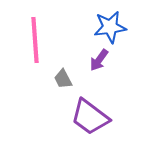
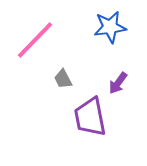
pink line: rotated 48 degrees clockwise
purple arrow: moved 19 px right, 23 px down
purple trapezoid: rotated 42 degrees clockwise
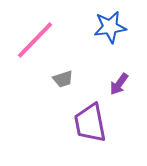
gray trapezoid: rotated 80 degrees counterclockwise
purple arrow: moved 1 px right, 1 px down
purple trapezoid: moved 6 px down
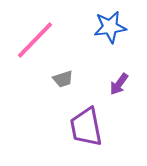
purple trapezoid: moved 4 px left, 4 px down
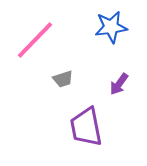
blue star: moved 1 px right
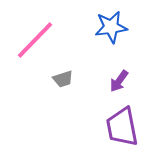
purple arrow: moved 3 px up
purple trapezoid: moved 36 px right
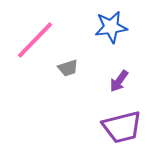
gray trapezoid: moved 5 px right, 11 px up
purple trapezoid: rotated 93 degrees counterclockwise
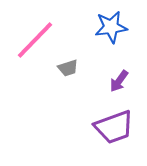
purple trapezoid: moved 8 px left; rotated 6 degrees counterclockwise
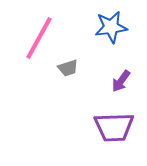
pink line: moved 4 px right, 2 px up; rotated 15 degrees counterclockwise
purple arrow: moved 2 px right
purple trapezoid: rotated 18 degrees clockwise
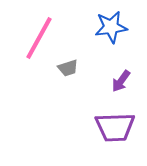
purple trapezoid: moved 1 px right
